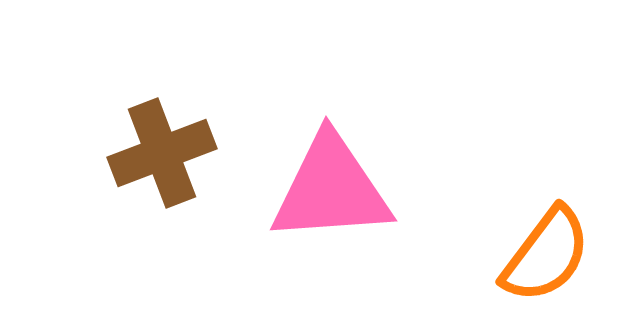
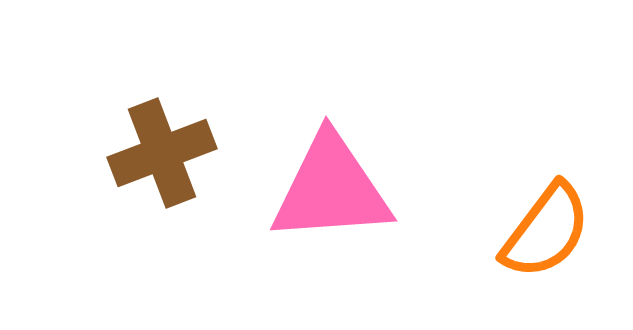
orange semicircle: moved 24 px up
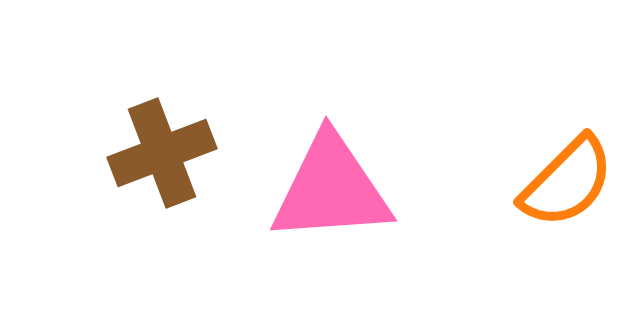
orange semicircle: moved 21 px right, 49 px up; rotated 8 degrees clockwise
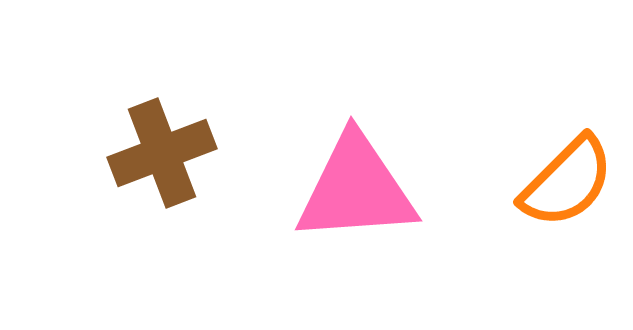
pink triangle: moved 25 px right
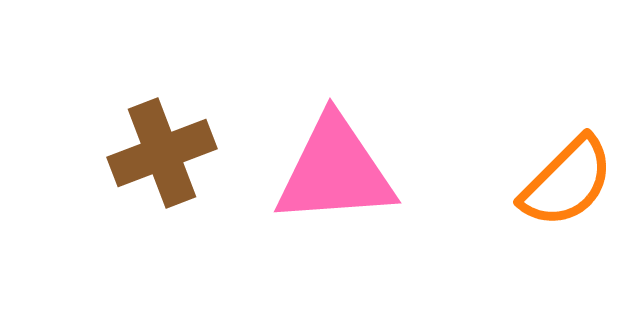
pink triangle: moved 21 px left, 18 px up
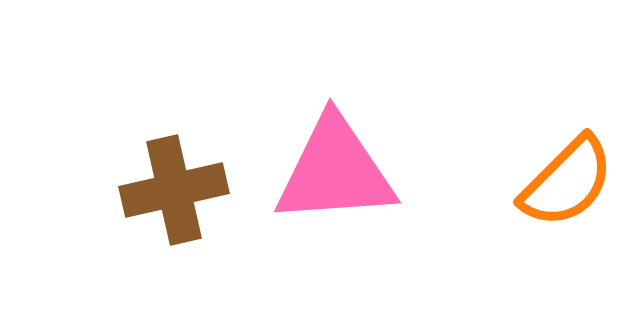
brown cross: moved 12 px right, 37 px down; rotated 8 degrees clockwise
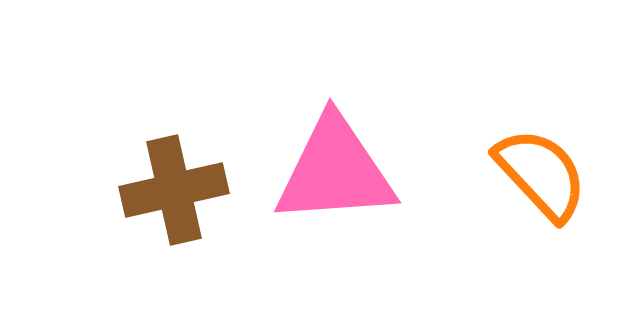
orange semicircle: moved 26 px left, 8 px up; rotated 88 degrees counterclockwise
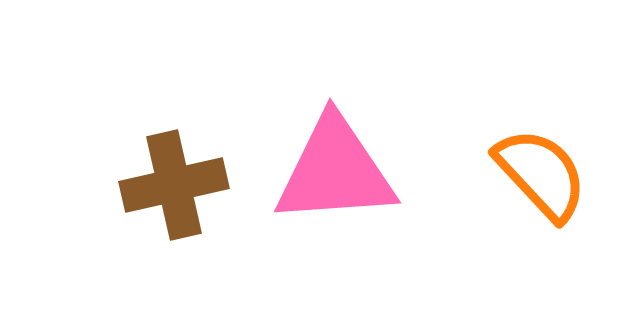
brown cross: moved 5 px up
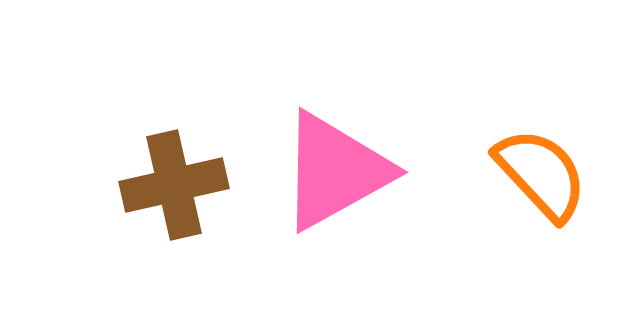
pink triangle: rotated 25 degrees counterclockwise
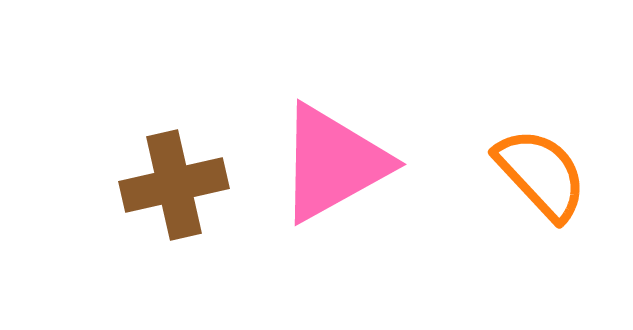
pink triangle: moved 2 px left, 8 px up
